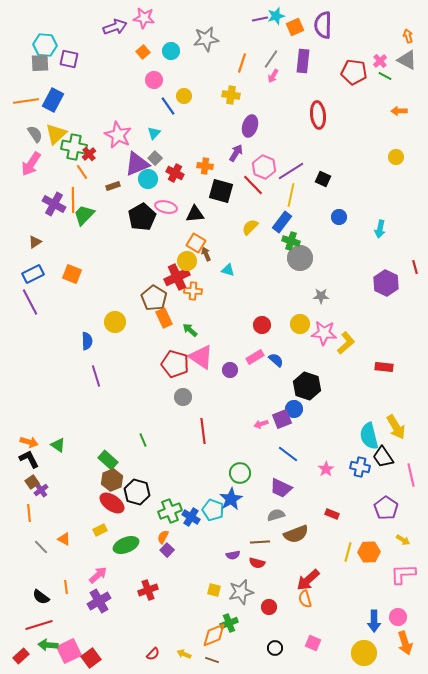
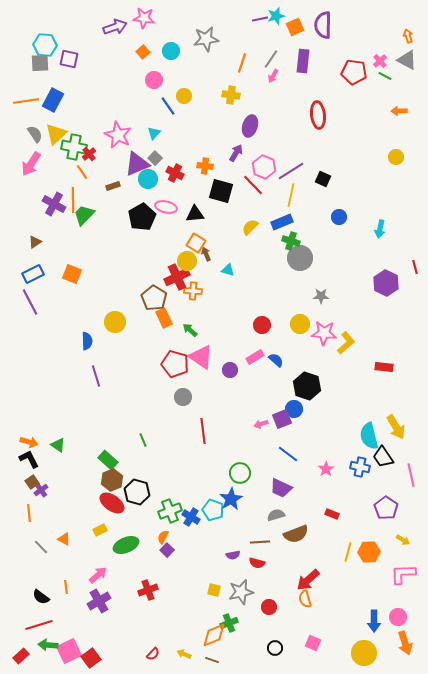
blue rectangle at (282, 222): rotated 30 degrees clockwise
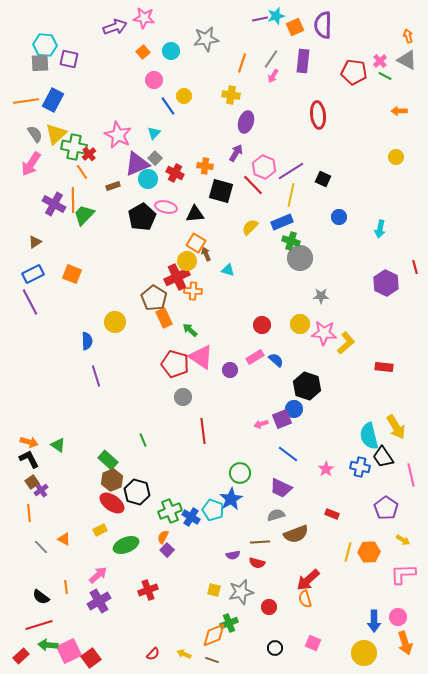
purple ellipse at (250, 126): moved 4 px left, 4 px up
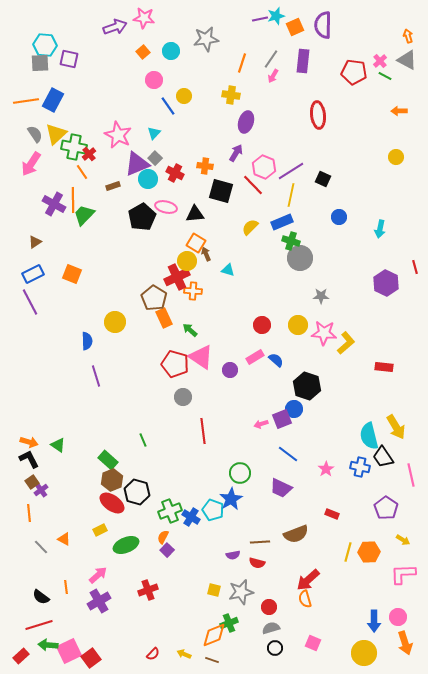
yellow circle at (300, 324): moved 2 px left, 1 px down
gray semicircle at (276, 515): moved 5 px left, 113 px down
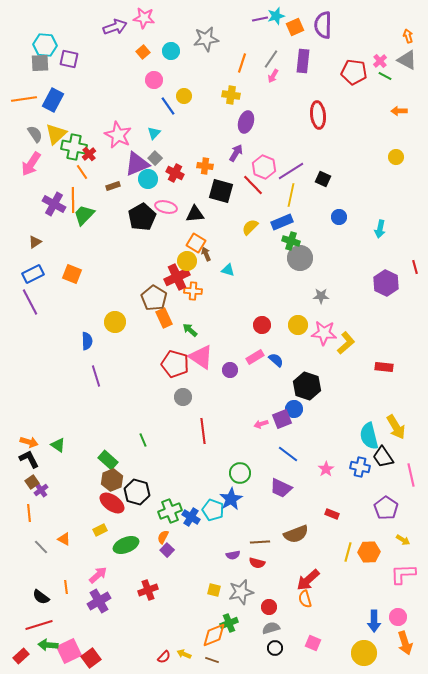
orange line at (26, 101): moved 2 px left, 2 px up
red semicircle at (153, 654): moved 11 px right, 3 px down
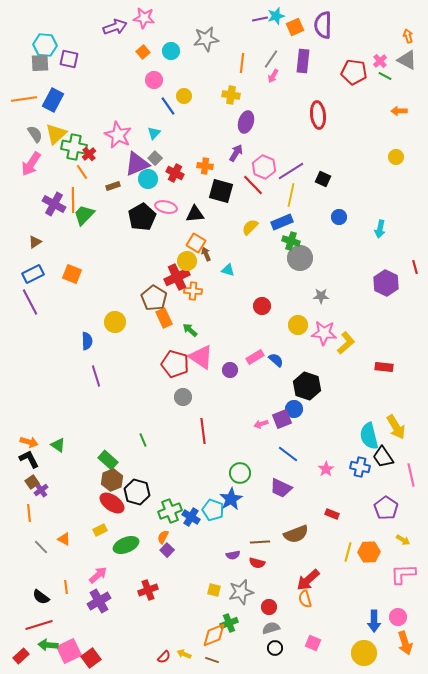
orange line at (242, 63): rotated 12 degrees counterclockwise
red circle at (262, 325): moved 19 px up
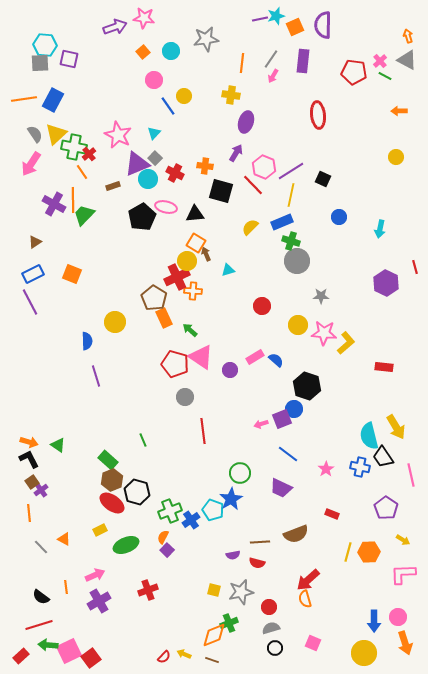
gray circle at (300, 258): moved 3 px left, 3 px down
cyan triangle at (228, 270): rotated 32 degrees counterclockwise
gray circle at (183, 397): moved 2 px right
blue cross at (191, 517): moved 3 px down; rotated 24 degrees clockwise
pink arrow at (98, 575): moved 3 px left; rotated 18 degrees clockwise
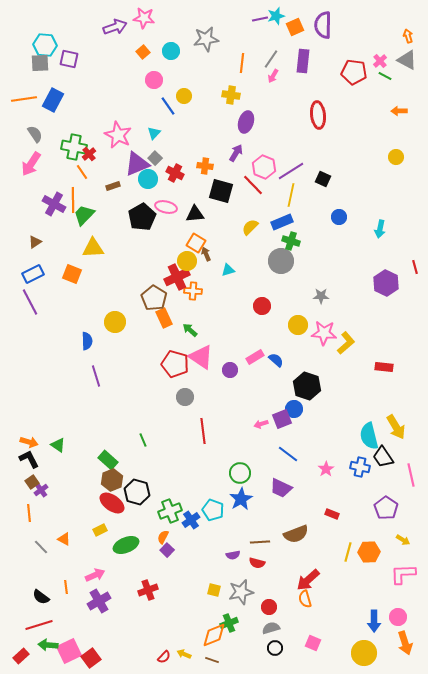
yellow triangle at (56, 134): moved 37 px right, 114 px down; rotated 40 degrees clockwise
gray circle at (297, 261): moved 16 px left
blue star at (231, 499): moved 10 px right
